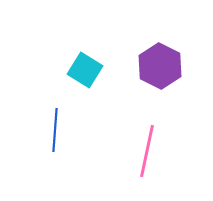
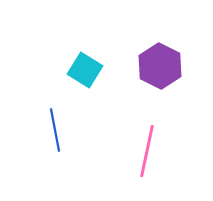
blue line: rotated 15 degrees counterclockwise
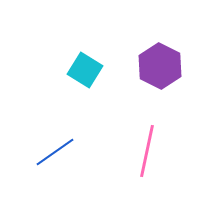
blue line: moved 22 px down; rotated 66 degrees clockwise
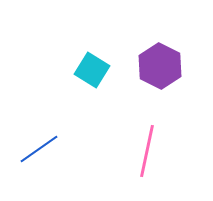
cyan square: moved 7 px right
blue line: moved 16 px left, 3 px up
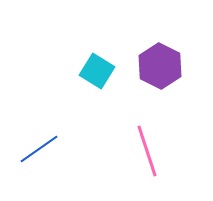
cyan square: moved 5 px right, 1 px down
pink line: rotated 30 degrees counterclockwise
